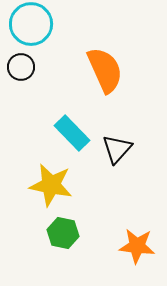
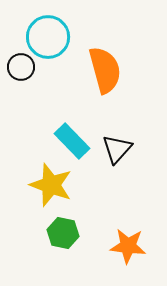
cyan circle: moved 17 px right, 13 px down
orange semicircle: rotated 9 degrees clockwise
cyan rectangle: moved 8 px down
yellow star: rotated 9 degrees clockwise
orange star: moved 9 px left
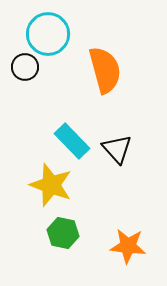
cyan circle: moved 3 px up
black circle: moved 4 px right
black triangle: rotated 24 degrees counterclockwise
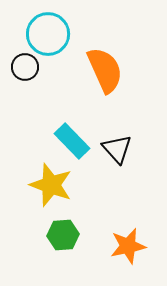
orange semicircle: rotated 9 degrees counterclockwise
green hexagon: moved 2 px down; rotated 16 degrees counterclockwise
orange star: rotated 18 degrees counterclockwise
